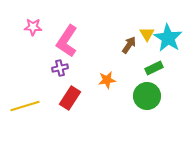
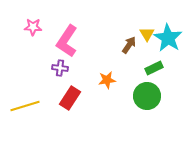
purple cross: rotated 21 degrees clockwise
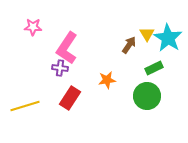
pink L-shape: moved 7 px down
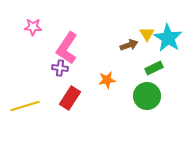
brown arrow: rotated 36 degrees clockwise
